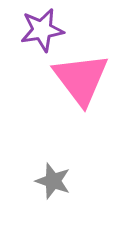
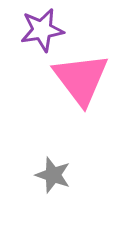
gray star: moved 6 px up
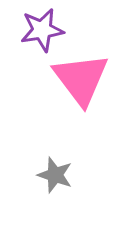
gray star: moved 2 px right
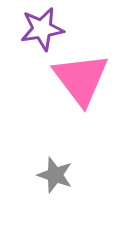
purple star: moved 1 px up
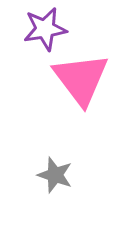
purple star: moved 3 px right
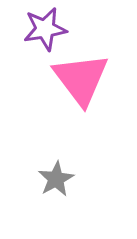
gray star: moved 1 px right, 4 px down; rotated 24 degrees clockwise
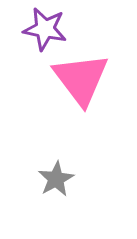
purple star: rotated 21 degrees clockwise
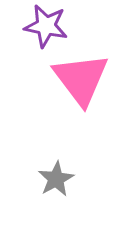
purple star: moved 1 px right, 3 px up
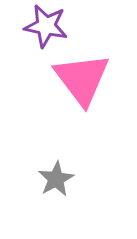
pink triangle: moved 1 px right
